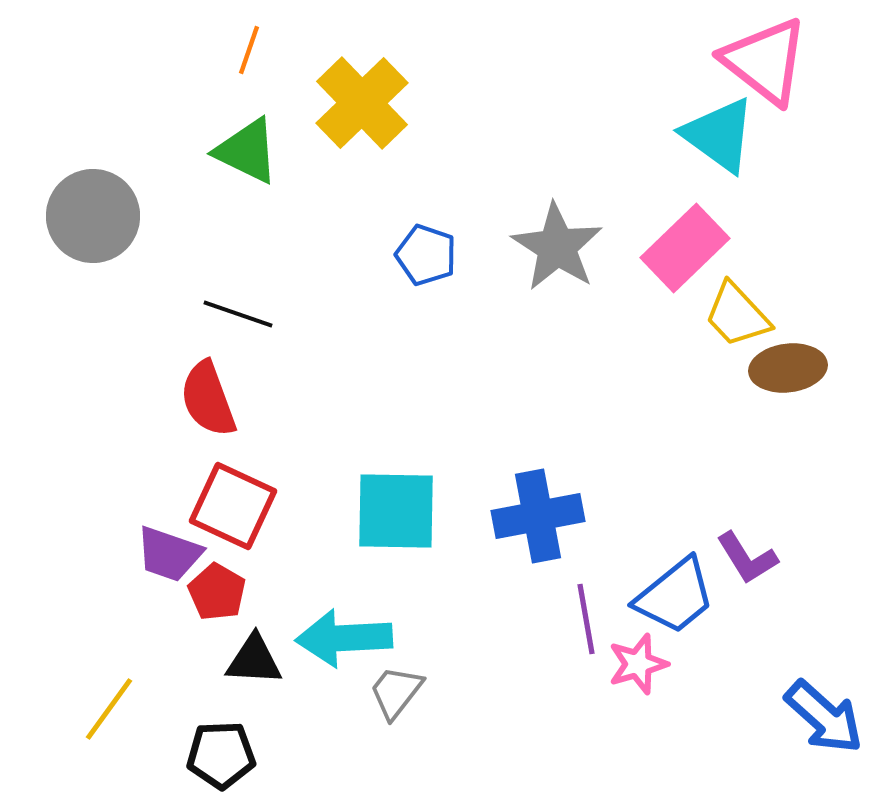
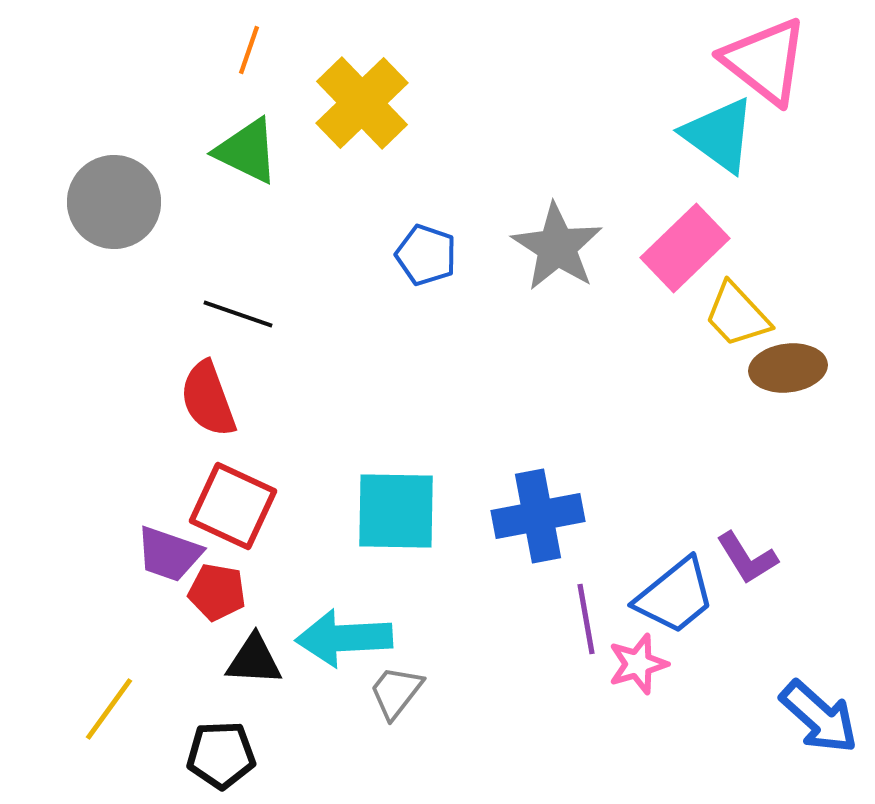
gray circle: moved 21 px right, 14 px up
red pentagon: rotated 20 degrees counterclockwise
blue arrow: moved 5 px left
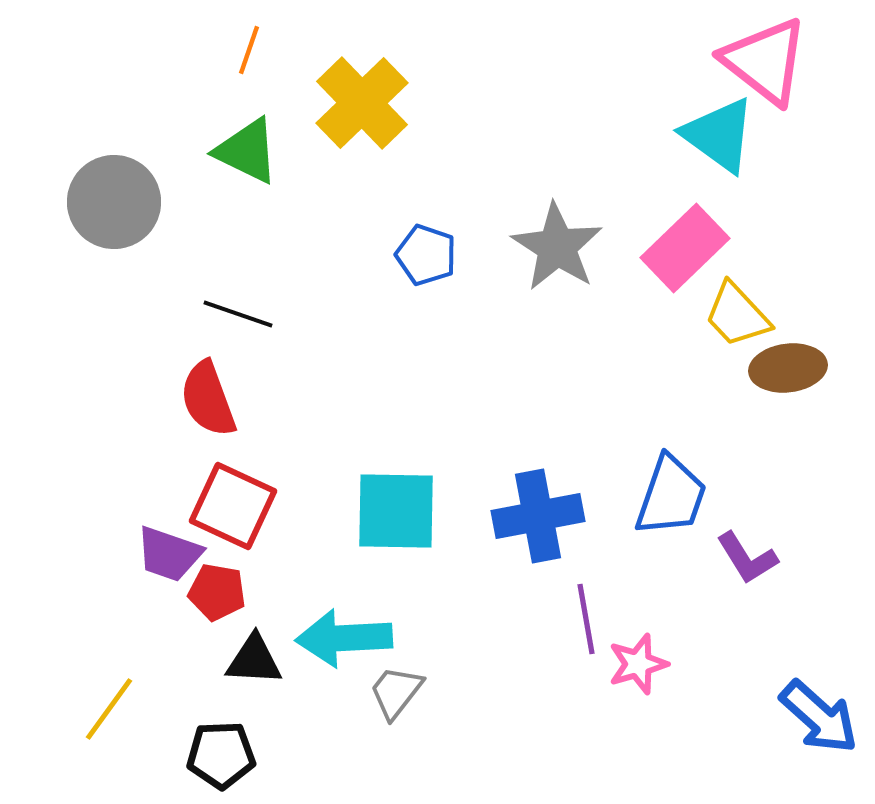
blue trapezoid: moved 4 px left, 100 px up; rotated 32 degrees counterclockwise
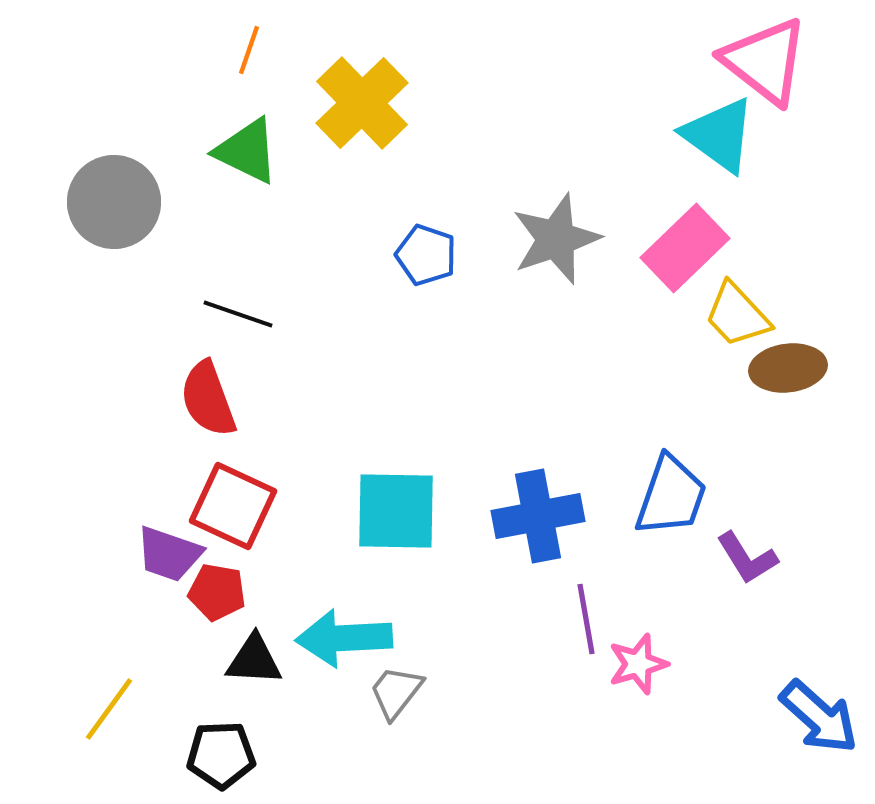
gray star: moved 1 px left, 8 px up; rotated 20 degrees clockwise
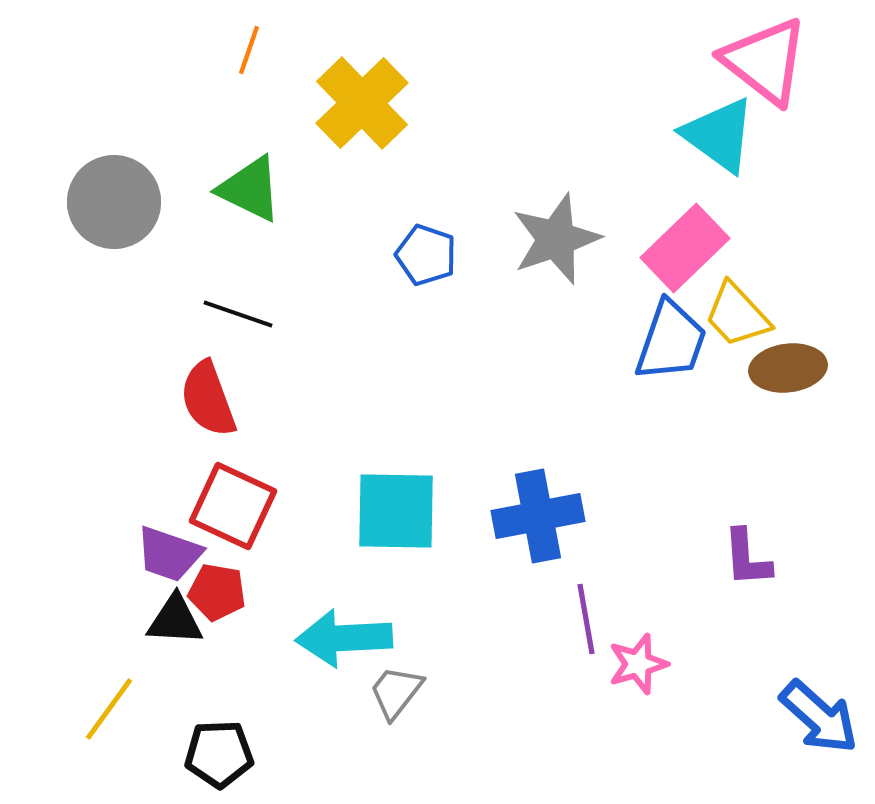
green triangle: moved 3 px right, 38 px down
blue trapezoid: moved 155 px up
purple L-shape: rotated 28 degrees clockwise
black triangle: moved 79 px left, 40 px up
black pentagon: moved 2 px left, 1 px up
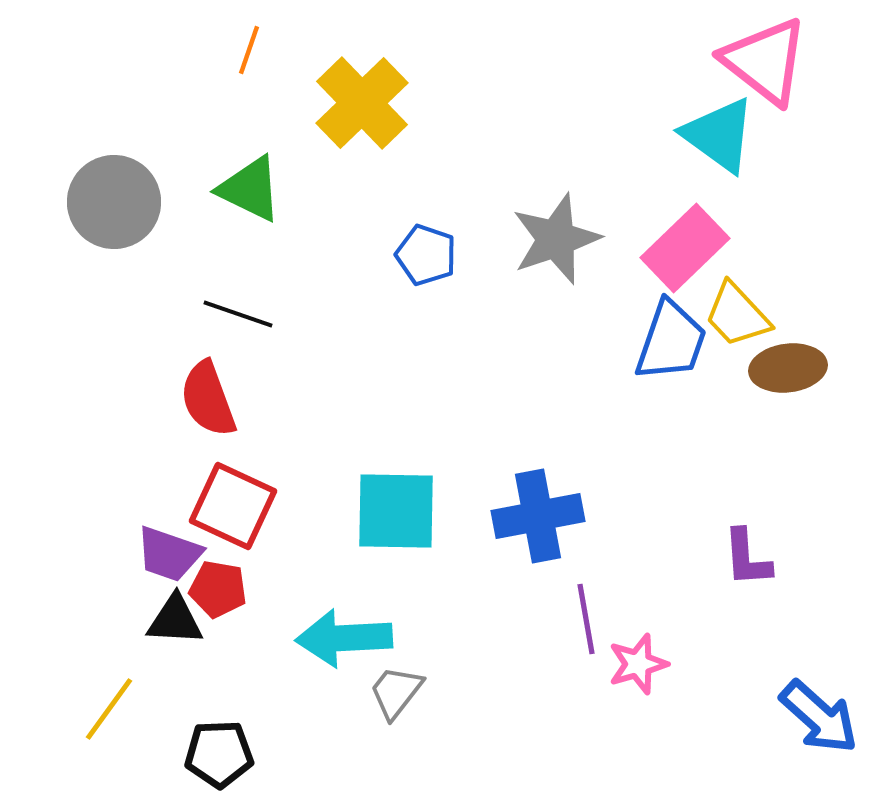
red pentagon: moved 1 px right, 3 px up
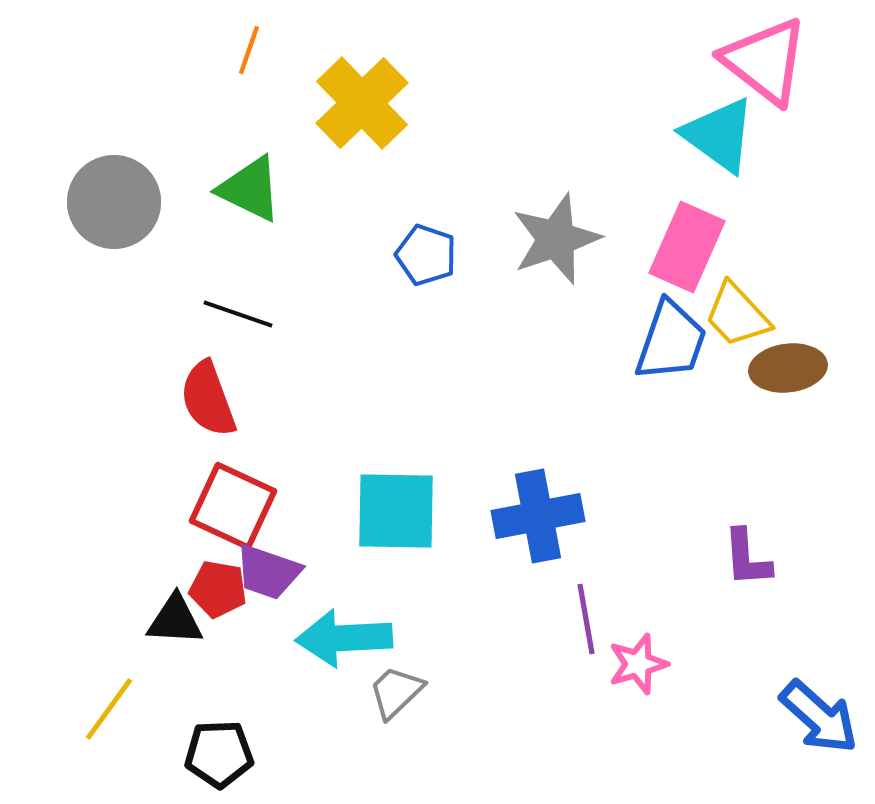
pink rectangle: moved 2 px right, 1 px up; rotated 22 degrees counterclockwise
purple trapezoid: moved 99 px right, 18 px down
gray trapezoid: rotated 8 degrees clockwise
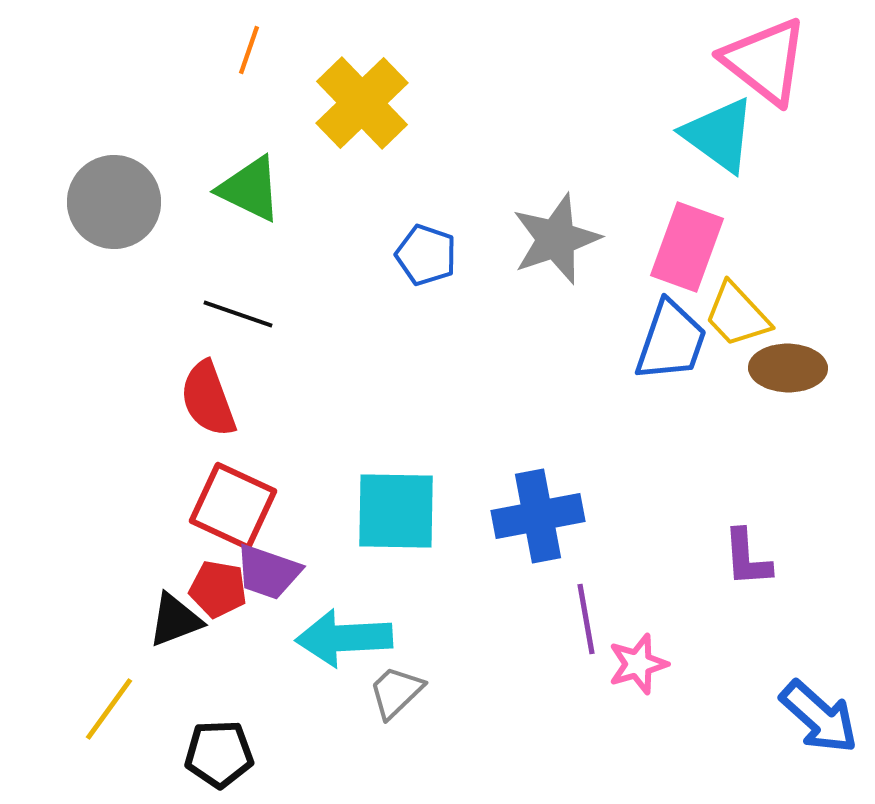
pink rectangle: rotated 4 degrees counterclockwise
brown ellipse: rotated 8 degrees clockwise
black triangle: rotated 24 degrees counterclockwise
